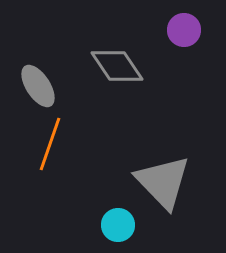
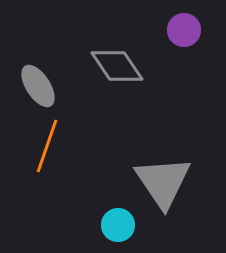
orange line: moved 3 px left, 2 px down
gray triangle: rotated 10 degrees clockwise
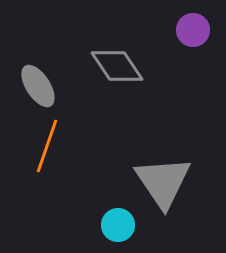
purple circle: moved 9 px right
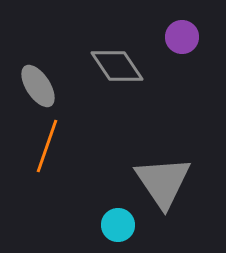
purple circle: moved 11 px left, 7 px down
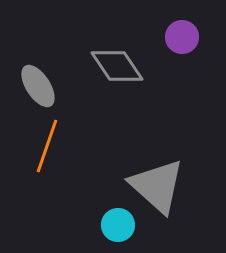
gray triangle: moved 6 px left, 4 px down; rotated 14 degrees counterclockwise
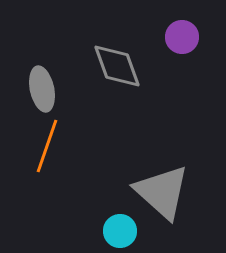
gray diamond: rotated 14 degrees clockwise
gray ellipse: moved 4 px right, 3 px down; rotated 21 degrees clockwise
gray triangle: moved 5 px right, 6 px down
cyan circle: moved 2 px right, 6 px down
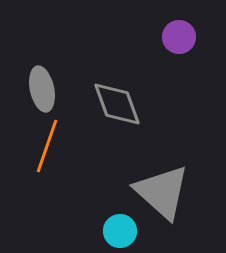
purple circle: moved 3 px left
gray diamond: moved 38 px down
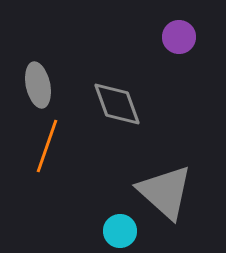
gray ellipse: moved 4 px left, 4 px up
gray triangle: moved 3 px right
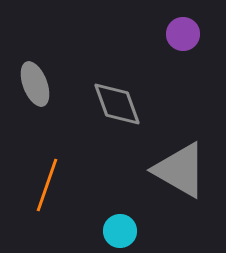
purple circle: moved 4 px right, 3 px up
gray ellipse: moved 3 px left, 1 px up; rotated 9 degrees counterclockwise
orange line: moved 39 px down
gray triangle: moved 15 px right, 22 px up; rotated 12 degrees counterclockwise
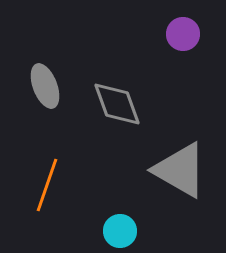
gray ellipse: moved 10 px right, 2 px down
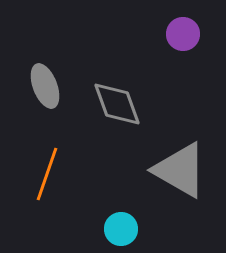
orange line: moved 11 px up
cyan circle: moved 1 px right, 2 px up
